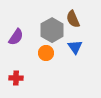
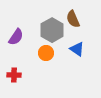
blue triangle: moved 2 px right, 2 px down; rotated 21 degrees counterclockwise
red cross: moved 2 px left, 3 px up
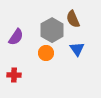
blue triangle: rotated 21 degrees clockwise
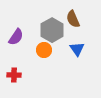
orange circle: moved 2 px left, 3 px up
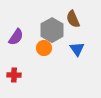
orange circle: moved 2 px up
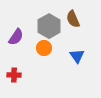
gray hexagon: moved 3 px left, 4 px up
blue triangle: moved 7 px down
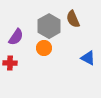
blue triangle: moved 11 px right, 2 px down; rotated 28 degrees counterclockwise
red cross: moved 4 px left, 12 px up
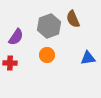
gray hexagon: rotated 10 degrees clockwise
orange circle: moved 3 px right, 7 px down
blue triangle: rotated 35 degrees counterclockwise
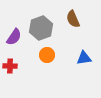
gray hexagon: moved 8 px left, 2 px down
purple semicircle: moved 2 px left
blue triangle: moved 4 px left
red cross: moved 3 px down
